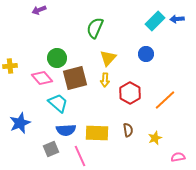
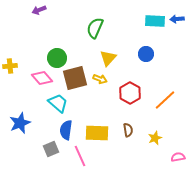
cyan rectangle: rotated 48 degrees clockwise
yellow arrow: moved 5 px left, 1 px up; rotated 72 degrees counterclockwise
blue semicircle: rotated 102 degrees clockwise
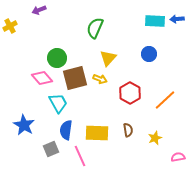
blue circle: moved 3 px right
yellow cross: moved 40 px up; rotated 24 degrees counterclockwise
cyan trapezoid: rotated 20 degrees clockwise
blue star: moved 4 px right, 2 px down; rotated 20 degrees counterclockwise
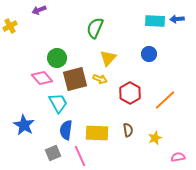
brown square: moved 1 px down
gray square: moved 2 px right, 4 px down
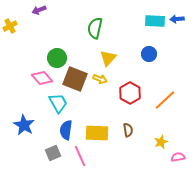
green semicircle: rotated 10 degrees counterclockwise
brown square: rotated 35 degrees clockwise
yellow star: moved 6 px right, 4 px down
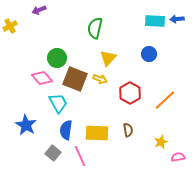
blue star: moved 2 px right
gray square: rotated 28 degrees counterclockwise
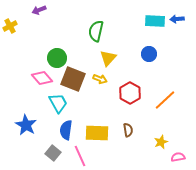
green semicircle: moved 1 px right, 3 px down
brown square: moved 2 px left
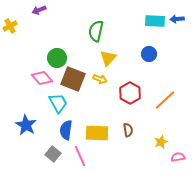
gray square: moved 1 px down
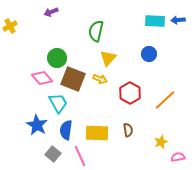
purple arrow: moved 12 px right, 2 px down
blue arrow: moved 1 px right, 1 px down
blue star: moved 11 px right
